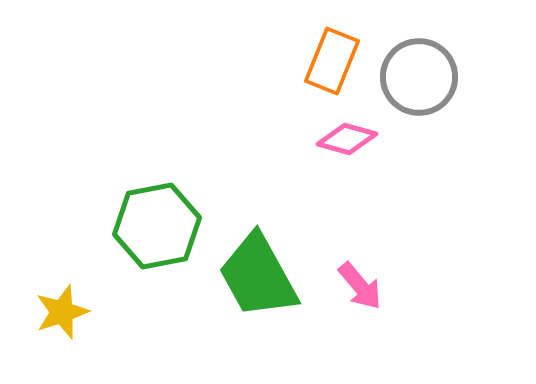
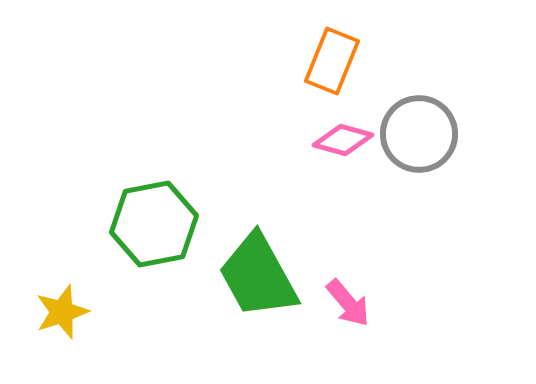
gray circle: moved 57 px down
pink diamond: moved 4 px left, 1 px down
green hexagon: moved 3 px left, 2 px up
pink arrow: moved 12 px left, 17 px down
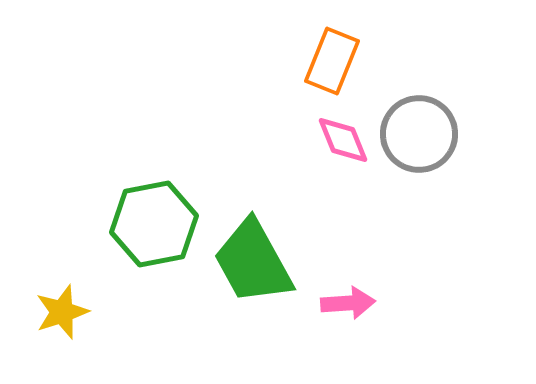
pink diamond: rotated 52 degrees clockwise
green trapezoid: moved 5 px left, 14 px up
pink arrow: rotated 54 degrees counterclockwise
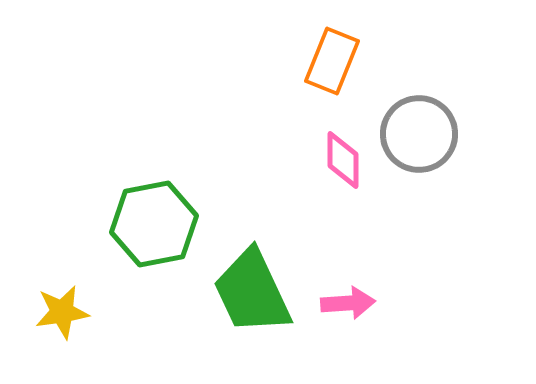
pink diamond: moved 20 px down; rotated 22 degrees clockwise
green trapezoid: moved 1 px left, 30 px down; rotated 4 degrees clockwise
yellow star: rotated 10 degrees clockwise
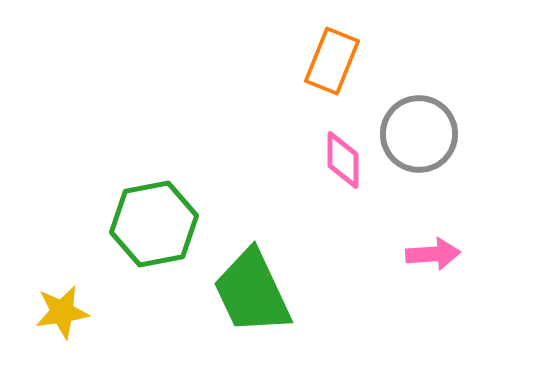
pink arrow: moved 85 px right, 49 px up
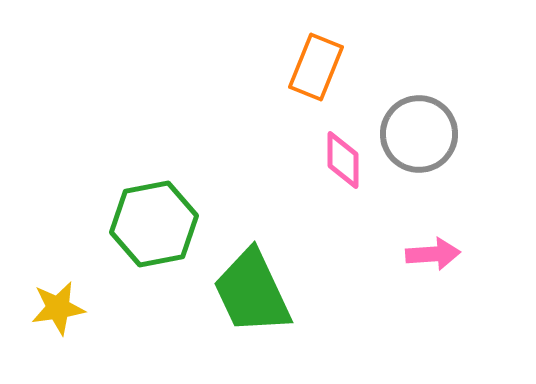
orange rectangle: moved 16 px left, 6 px down
yellow star: moved 4 px left, 4 px up
